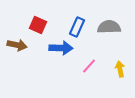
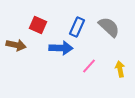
gray semicircle: rotated 45 degrees clockwise
brown arrow: moved 1 px left
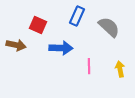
blue rectangle: moved 11 px up
pink line: rotated 42 degrees counterclockwise
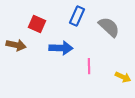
red square: moved 1 px left, 1 px up
yellow arrow: moved 3 px right, 8 px down; rotated 126 degrees clockwise
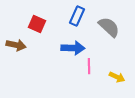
blue arrow: moved 12 px right
yellow arrow: moved 6 px left
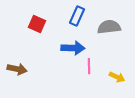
gray semicircle: rotated 50 degrees counterclockwise
brown arrow: moved 1 px right, 24 px down
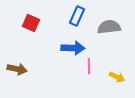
red square: moved 6 px left, 1 px up
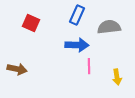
blue rectangle: moved 1 px up
blue arrow: moved 4 px right, 3 px up
yellow arrow: rotated 56 degrees clockwise
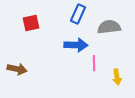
blue rectangle: moved 1 px right, 1 px up
red square: rotated 36 degrees counterclockwise
blue arrow: moved 1 px left
pink line: moved 5 px right, 3 px up
